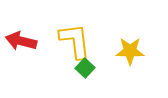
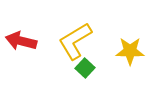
yellow L-shape: rotated 114 degrees counterclockwise
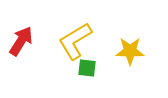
red arrow: rotated 108 degrees clockwise
green square: moved 2 px right; rotated 36 degrees counterclockwise
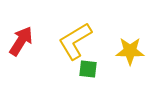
green square: moved 1 px right, 1 px down
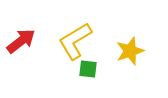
red arrow: rotated 20 degrees clockwise
yellow star: rotated 20 degrees counterclockwise
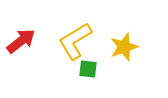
yellow star: moved 6 px left, 4 px up
